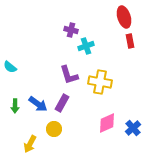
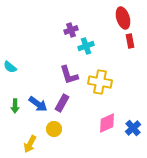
red ellipse: moved 1 px left, 1 px down
purple cross: rotated 32 degrees counterclockwise
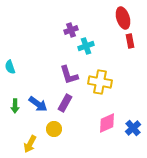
cyan semicircle: rotated 32 degrees clockwise
purple rectangle: moved 3 px right
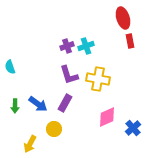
purple cross: moved 4 px left, 16 px down
yellow cross: moved 2 px left, 3 px up
pink diamond: moved 6 px up
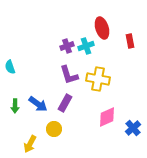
red ellipse: moved 21 px left, 10 px down
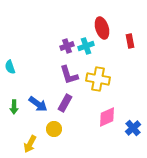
green arrow: moved 1 px left, 1 px down
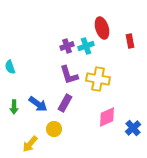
yellow arrow: rotated 12 degrees clockwise
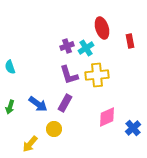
cyan cross: moved 2 px down; rotated 14 degrees counterclockwise
yellow cross: moved 1 px left, 4 px up; rotated 15 degrees counterclockwise
green arrow: moved 4 px left; rotated 16 degrees clockwise
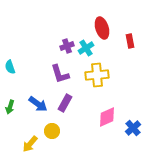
purple L-shape: moved 9 px left, 1 px up
yellow circle: moved 2 px left, 2 px down
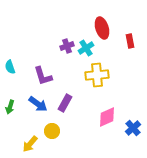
purple L-shape: moved 17 px left, 2 px down
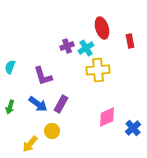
cyan semicircle: rotated 40 degrees clockwise
yellow cross: moved 1 px right, 5 px up
purple rectangle: moved 4 px left, 1 px down
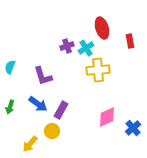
purple rectangle: moved 6 px down
